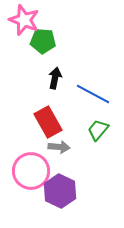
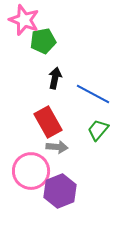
green pentagon: rotated 15 degrees counterclockwise
gray arrow: moved 2 px left
purple hexagon: rotated 12 degrees clockwise
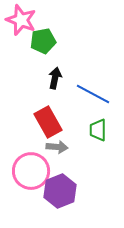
pink star: moved 3 px left
green trapezoid: rotated 40 degrees counterclockwise
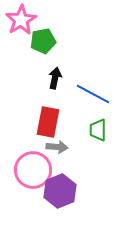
pink star: rotated 20 degrees clockwise
red rectangle: rotated 40 degrees clockwise
pink circle: moved 2 px right, 1 px up
